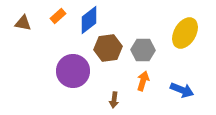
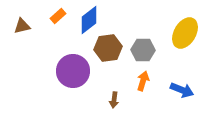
brown triangle: moved 1 px left, 3 px down; rotated 24 degrees counterclockwise
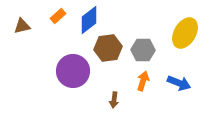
blue arrow: moved 3 px left, 7 px up
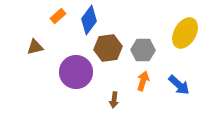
blue diamond: rotated 16 degrees counterclockwise
brown triangle: moved 13 px right, 21 px down
purple circle: moved 3 px right, 1 px down
blue arrow: moved 2 px down; rotated 20 degrees clockwise
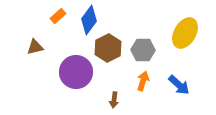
brown hexagon: rotated 20 degrees counterclockwise
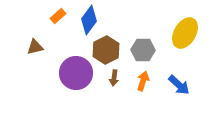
brown hexagon: moved 2 px left, 2 px down
purple circle: moved 1 px down
brown arrow: moved 22 px up
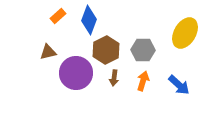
blue diamond: rotated 16 degrees counterclockwise
brown triangle: moved 13 px right, 5 px down
